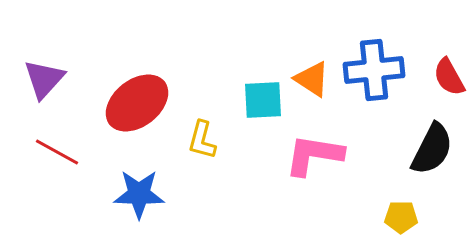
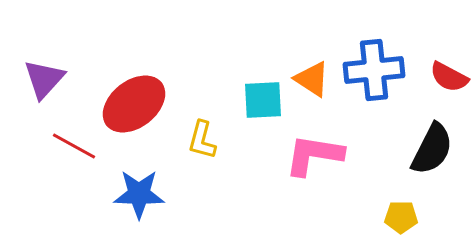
red semicircle: rotated 33 degrees counterclockwise
red ellipse: moved 3 px left, 1 px down
red line: moved 17 px right, 6 px up
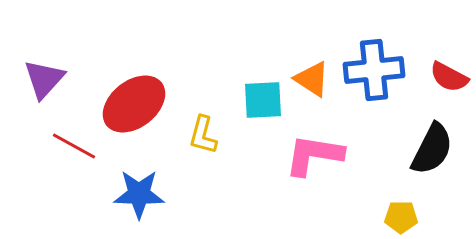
yellow L-shape: moved 1 px right, 5 px up
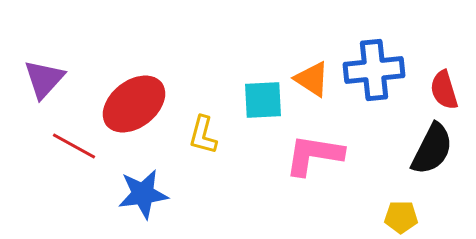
red semicircle: moved 5 px left, 13 px down; rotated 45 degrees clockwise
blue star: moved 4 px right; rotated 9 degrees counterclockwise
